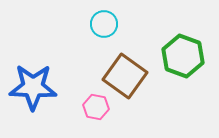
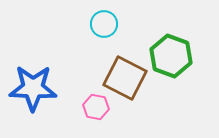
green hexagon: moved 12 px left
brown square: moved 2 px down; rotated 9 degrees counterclockwise
blue star: moved 1 px down
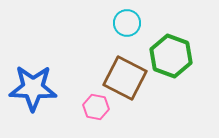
cyan circle: moved 23 px right, 1 px up
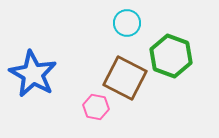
blue star: moved 14 px up; rotated 27 degrees clockwise
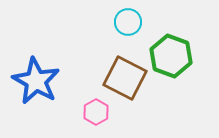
cyan circle: moved 1 px right, 1 px up
blue star: moved 3 px right, 7 px down
pink hexagon: moved 5 px down; rotated 20 degrees clockwise
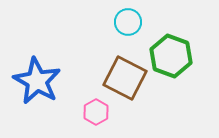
blue star: moved 1 px right
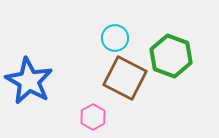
cyan circle: moved 13 px left, 16 px down
blue star: moved 8 px left
pink hexagon: moved 3 px left, 5 px down
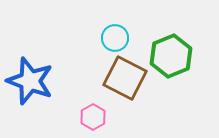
green hexagon: rotated 18 degrees clockwise
blue star: moved 1 px right; rotated 9 degrees counterclockwise
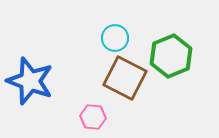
pink hexagon: rotated 25 degrees counterclockwise
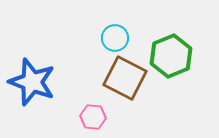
blue star: moved 2 px right, 1 px down
